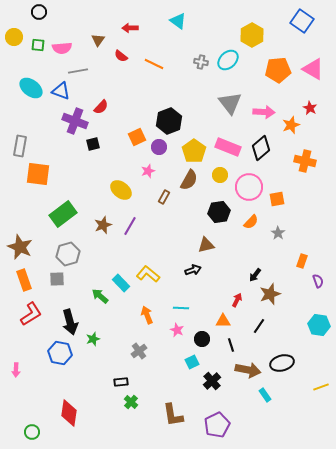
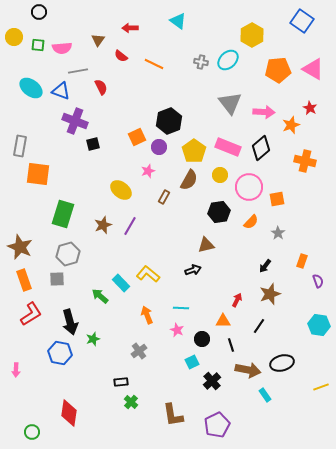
red semicircle at (101, 107): moved 20 px up; rotated 70 degrees counterclockwise
green rectangle at (63, 214): rotated 36 degrees counterclockwise
black arrow at (255, 275): moved 10 px right, 9 px up
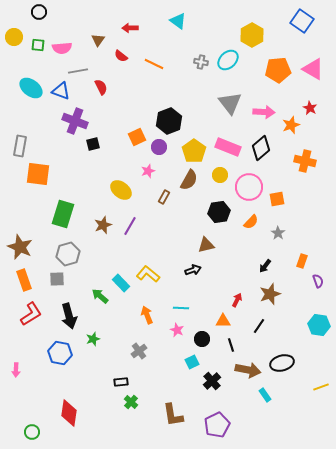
black arrow at (70, 322): moved 1 px left, 6 px up
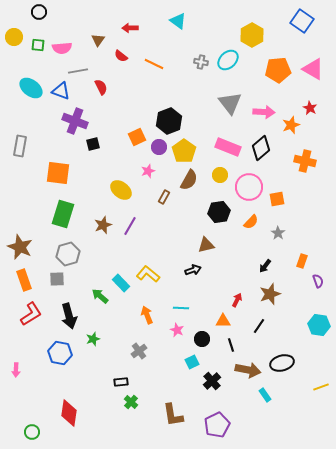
yellow pentagon at (194, 151): moved 10 px left
orange square at (38, 174): moved 20 px right, 1 px up
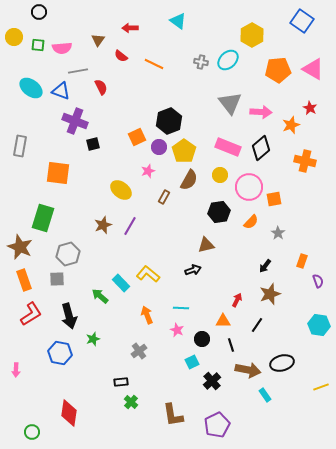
pink arrow at (264, 112): moved 3 px left
orange square at (277, 199): moved 3 px left
green rectangle at (63, 214): moved 20 px left, 4 px down
black line at (259, 326): moved 2 px left, 1 px up
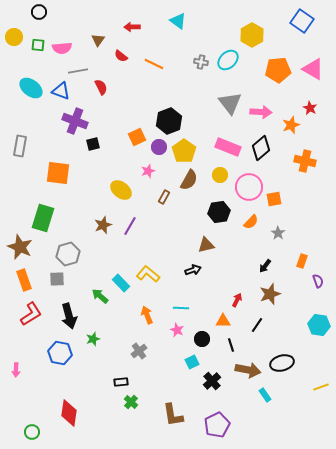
red arrow at (130, 28): moved 2 px right, 1 px up
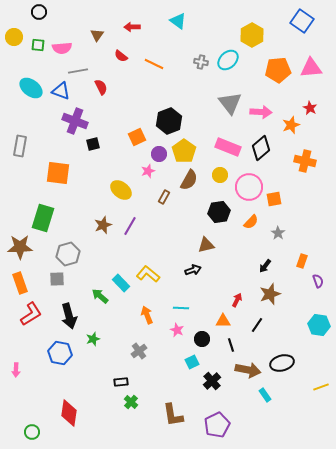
brown triangle at (98, 40): moved 1 px left, 5 px up
pink triangle at (313, 69): moved 2 px left, 1 px up; rotated 35 degrees counterclockwise
purple circle at (159, 147): moved 7 px down
brown star at (20, 247): rotated 25 degrees counterclockwise
orange rectangle at (24, 280): moved 4 px left, 3 px down
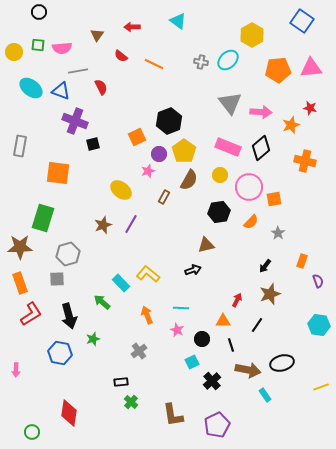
yellow circle at (14, 37): moved 15 px down
red star at (310, 108): rotated 16 degrees counterclockwise
purple line at (130, 226): moved 1 px right, 2 px up
green arrow at (100, 296): moved 2 px right, 6 px down
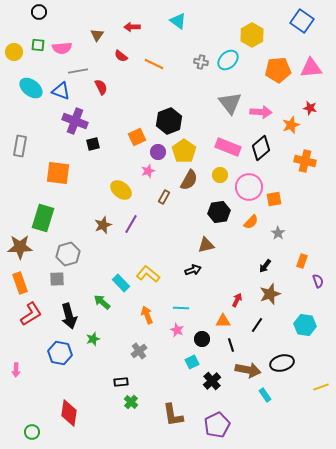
purple circle at (159, 154): moved 1 px left, 2 px up
cyan hexagon at (319, 325): moved 14 px left
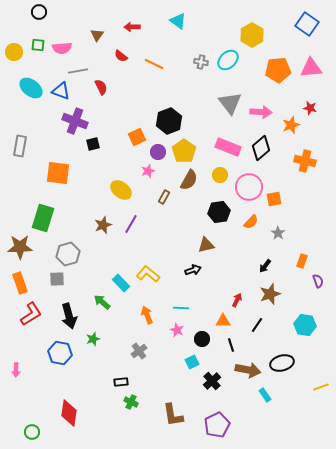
blue square at (302, 21): moved 5 px right, 3 px down
green cross at (131, 402): rotated 16 degrees counterclockwise
